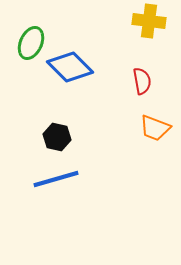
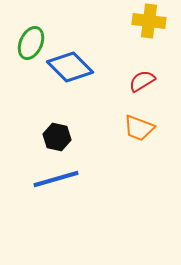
red semicircle: rotated 112 degrees counterclockwise
orange trapezoid: moved 16 px left
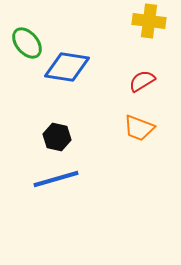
green ellipse: moved 4 px left; rotated 64 degrees counterclockwise
blue diamond: moved 3 px left; rotated 36 degrees counterclockwise
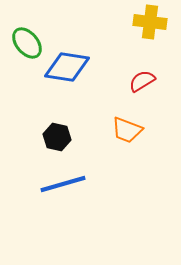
yellow cross: moved 1 px right, 1 px down
orange trapezoid: moved 12 px left, 2 px down
blue line: moved 7 px right, 5 px down
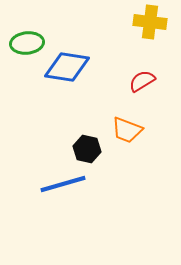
green ellipse: rotated 56 degrees counterclockwise
black hexagon: moved 30 px right, 12 px down
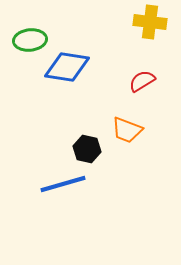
green ellipse: moved 3 px right, 3 px up
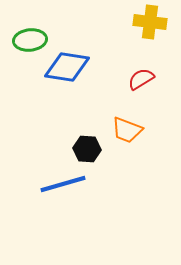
red semicircle: moved 1 px left, 2 px up
black hexagon: rotated 8 degrees counterclockwise
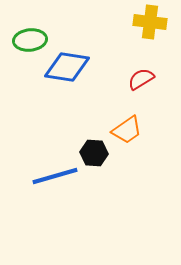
orange trapezoid: rotated 56 degrees counterclockwise
black hexagon: moved 7 px right, 4 px down
blue line: moved 8 px left, 8 px up
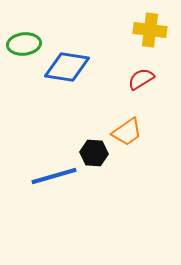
yellow cross: moved 8 px down
green ellipse: moved 6 px left, 4 px down
orange trapezoid: moved 2 px down
blue line: moved 1 px left
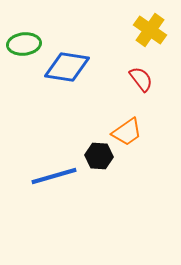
yellow cross: rotated 28 degrees clockwise
red semicircle: rotated 84 degrees clockwise
black hexagon: moved 5 px right, 3 px down
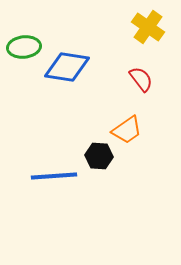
yellow cross: moved 2 px left, 3 px up
green ellipse: moved 3 px down
orange trapezoid: moved 2 px up
blue line: rotated 12 degrees clockwise
